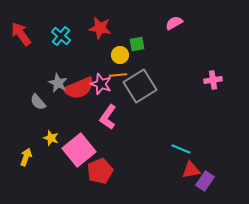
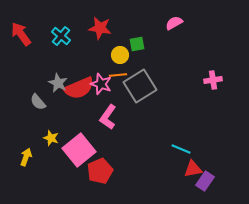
red triangle: moved 2 px right, 1 px up
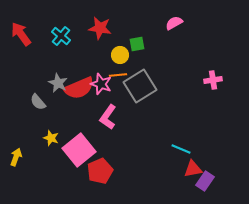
yellow arrow: moved 10 px left
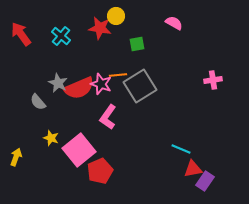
pink semicircle: rotated 60 degrees clockwise
yellow circle: moved 4 px left, 39 px up
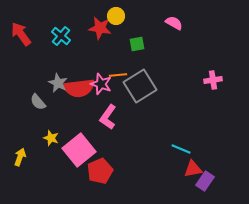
red semicircle: rotated 16 degrees clockwise
yellow arrow: moved 4 px right
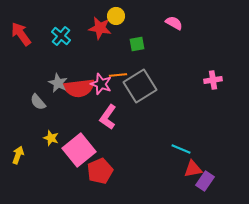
yellow arrow: moved 2 px left, 2 px up
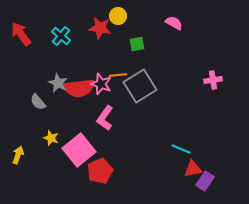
yellow circle: moved 2 px right
pink L-shape: moved 3 px left, 1 px down
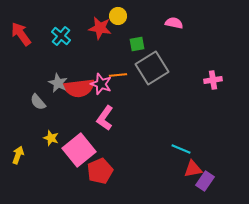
pink semicircle: rotated 18 degrees counterclockwise
gray square: moved 12 px right, 18 px up
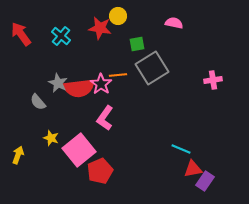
pink star: rotated 15 degrees clockwise
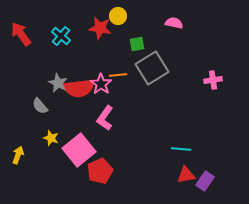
gray semicircle: moved 2 px right, 4 px down
cyan line: rotated 18 degrees counterclockwise
red triangle: moved 7 px left, 6 px down
